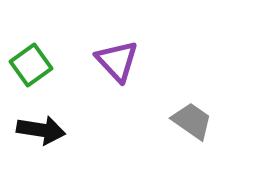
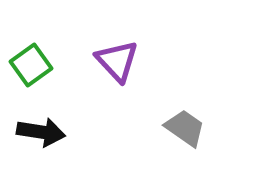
gray trapezoid: moved 7 px left, 7 px down
black arrow: moved 2 px down
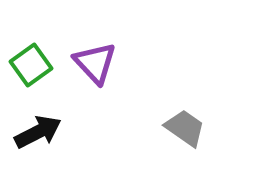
purple triangle: moved 22 px left, 2 px down
black arrow: moved 3 px left; rotated 36 degrees counterclockwise
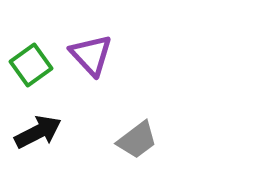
purple triangle: moved 4 px left, 8 px up
gray trapezoid: moved 48 px left, 12 px down; rotated 108 degrees clockwise
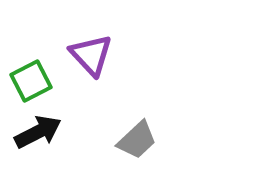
green square: moved 16 px down; rotated 9 degrees clockwise
gray trapezoid: rotated 6 degrees counterclockwise
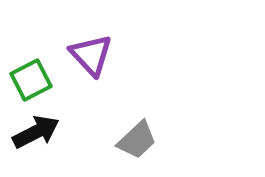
green square: moved 1 px up
black arrow: moved 2 px left
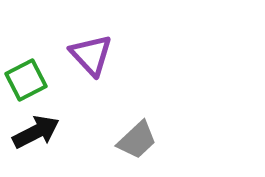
green square: moved 5 px left
